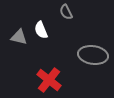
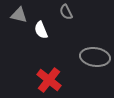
gray triangle: moved 22 px up
gray ellipse: moved 2 px right, 2 px down
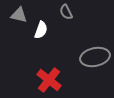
white semicircle: rotated 138 degrees counterclockwise
gray ellipse: rotated 20 degrees counterclockwise
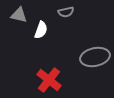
gray semicircle: rotated 77 degrees counterclockwise
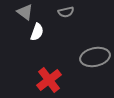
gray triangle: moved 6 px right, 3 px up; rotated 24 degrees clockwise
white semicircle: moved 4 px left, 2 px down
red cross: rotated 15 degrees clockwise
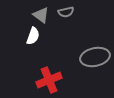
gray triangle: moved 16 px right, 3 px down
white semicircle: moved 4 px left, 4 px down
red cross: rotated 15 degrees clockwise
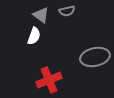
gray semicircle: moved 1 px right, 1 px up
white semicircle: moved 1 px right
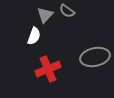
gray semicircle: rotated 49 degrees clockwise
gray triangle: moved 4 px right; rotated 36 degrees clockwise
red cross: moved 1 px left, 11 px up
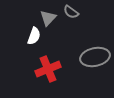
gray semicircle: moved 4 px right, 1 px down
gray triangle: moved 3 px right, 3 px down
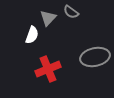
white semicircle: moved 2 px left, 1 px up
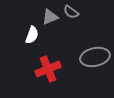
gray triangle: moved 2 px right, 1 px up; rotated 24 degrees clockwise
